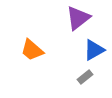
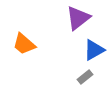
orange trapezoid: moved 8 px left, 6 px up
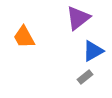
orange trapezoid: moved 7 px up; rotated 20 degrees clockwise
blue triangle: moved 1 px left, 1 px down
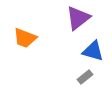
orange trapezoid: moved 1 px right, 1 px down; rotated 40 degrees counterclockwise
blue triangle: rotated 45 degrees clockwise
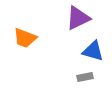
purple triangle: rotated 12 degrees clockwise
gray rectangle: rotated 28 degrees clockwise
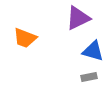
gray rectangle: moved 4 px right
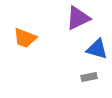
blue triangle: moved 4 px right, 2 px up
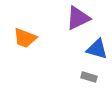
gray rectangle: rotated 28 degrees clockwise
